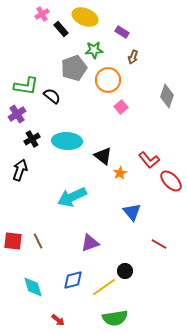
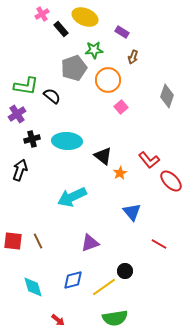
black cross: rotated 14 degrees clockwise
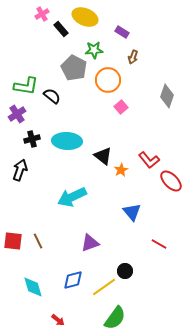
gray pentagon: rotated 25 degrees counterclockwise
orange star: moved 1 px right, 3 px up
green semicircle: rotated 45 degrees counterclockwise
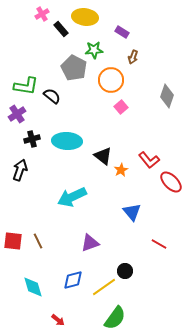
yellow ellipse: rotated 15 degrees counterclockwise
orange circle: moved 3 px right
red ellipse: moved 1 px down
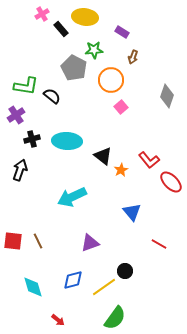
purple cross: moved 1 px left, 1 px down
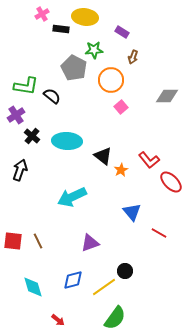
black rectangle: rotated 42 degrees counterclockwise
gray diamond: rotated 70 degrees clockwise
black cross: moved 3 px up; rotated 35 degrees counterclockwise
red line: moved 11 px up
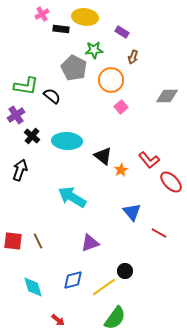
cyan arrow: rotated 56 degrees clockwise
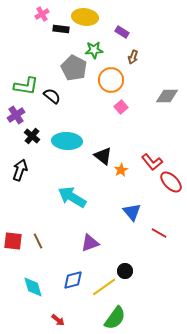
red L-shape: moved 3 px right, 2 px down
